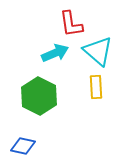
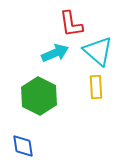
blue diamond: rotated 70 degrees clockwise
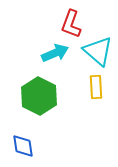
red L-shape: rotated 28 degrees clockwise
